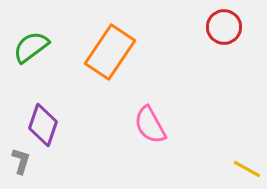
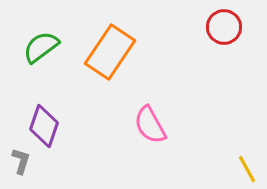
green semicircle: moved 10 px right
purple diamond: moved 1 px right, 1 px down
yellow line: rotated 32 degrees clockwise
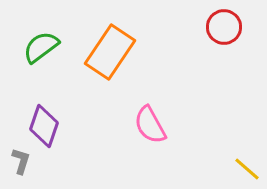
yellow line: rotated 20 degrees counterclockwise
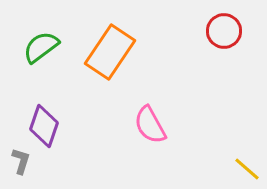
red circle: moved 4 px down
